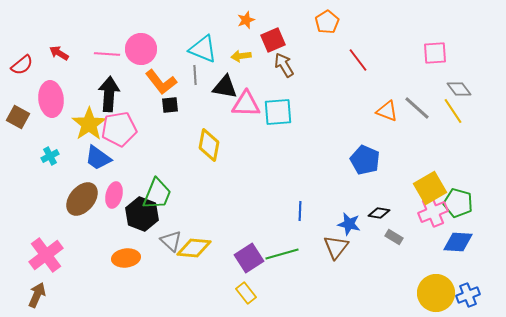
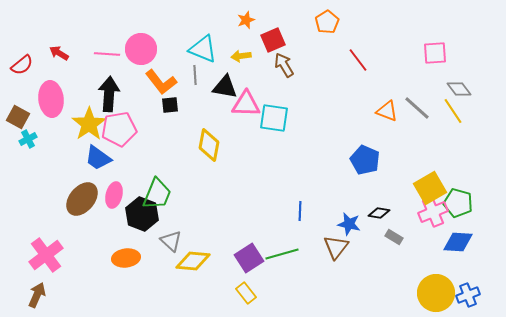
cyan square at (278, 112): moved 4 px left, 6 px down; rotated 12 degrees clockwise
cyan cross at (50, 156): moved 22 px left, 17 px up
yellow diamond at (194, 248): moved 1 px left, 13 px down
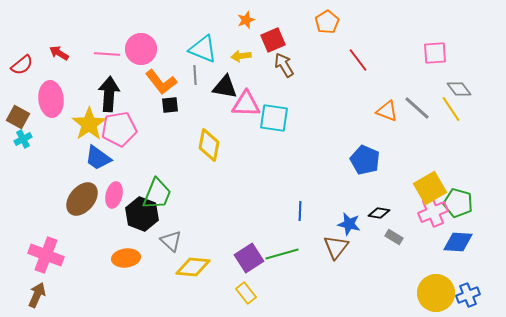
yellow line at (453, 111): moved 2 px left, 2 px up
cyan cross at (28, 139): moved 5 px left
pink cross at (46, 255): rotated 32 degrees counterclockwise
yellow diamond at (193, 261): moved 6 px down
